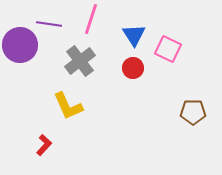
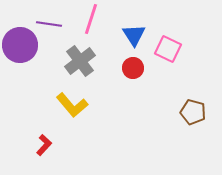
yellow L-shape: moved 4 px right, 1 px up; rotated 16 degrees counterclockwise
brown pentagon: rotated 15 degrees clockwise
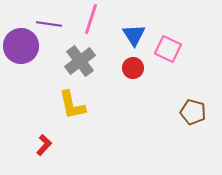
purple circle: moved 1 px right, 1 px down
yellow L-shape: rotated 28 degrees clockwise
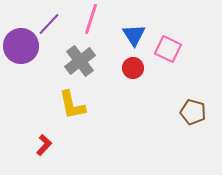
purple line: rotated 55 degrees counterclockwise
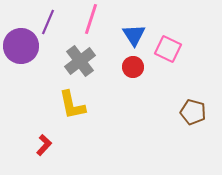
purple line: moved 1 px left, 2 px up; rotated 20 degrees counterclockwise
red circle: moved 1 px up
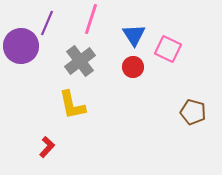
purple line: moved 1 px left, 1 px down
red L-shape: moved 3 px right, 2 px down
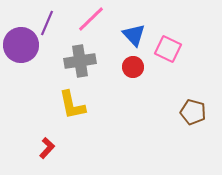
pink line: rotated 28 degrees clockwise
blue triangle: rotated 10 degrees counterclockwise
purple circle: moved 1 px up
gray cross: rotated 28 degrees clockwise
red L-shape: moved 1 px down
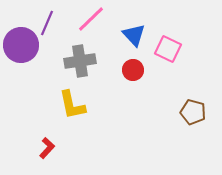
red circle: moved 3 px down
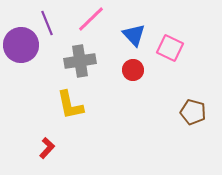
purple line: rotated 45 degrees counterclockwise
pink square: moved 2 px right, 1 px up
yellow L-shape: moved 2 px left
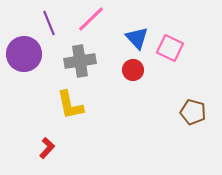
purple line: moved 2 px right
blue triangle: moved 3 px right, 3 px down
purple circle: moved 3 px right, 9 px down
